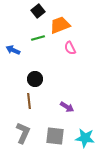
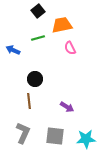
orange trapezoid: moved 2 px right; rotated 10 degrees clockwise
cyan star: moved 1 px right, 1 px down; rotated 12 degrees counterclockwise
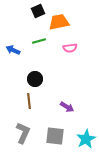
black square: rotated 16 degrees clockwise
orange trapezoid: moved 3 px left, 3 px up
green line: moved 1 px right, 3 px down
pink semicircle: rotated 72 degrees counterclockwise
cyan star: rotated 24 degrees counterclockwise
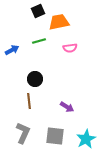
blue arrow: moved 1 px left; rotated 128 degrees clockwise
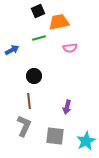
green line: moved 3 px up
black circle: moved 1 px left, 3 px up
purple arrow: rotated 72 degrees clockwise
gray L-shape: moved 1 px right, 7 px up
cyan star: moved 2 px down
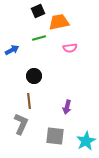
gray L-shape: moved 3 px left, 2 px up
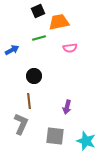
cyan star: rotated 24 degrees counterclockwise
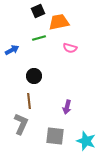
pink semicircle: rotated 24 degrees clockwise
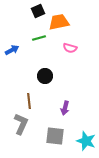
black circle: moved 11 px right
purple arrow: moved 2 px left, 1 px down
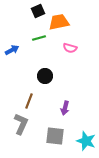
brown line: rotated 28 degrees clockwise
